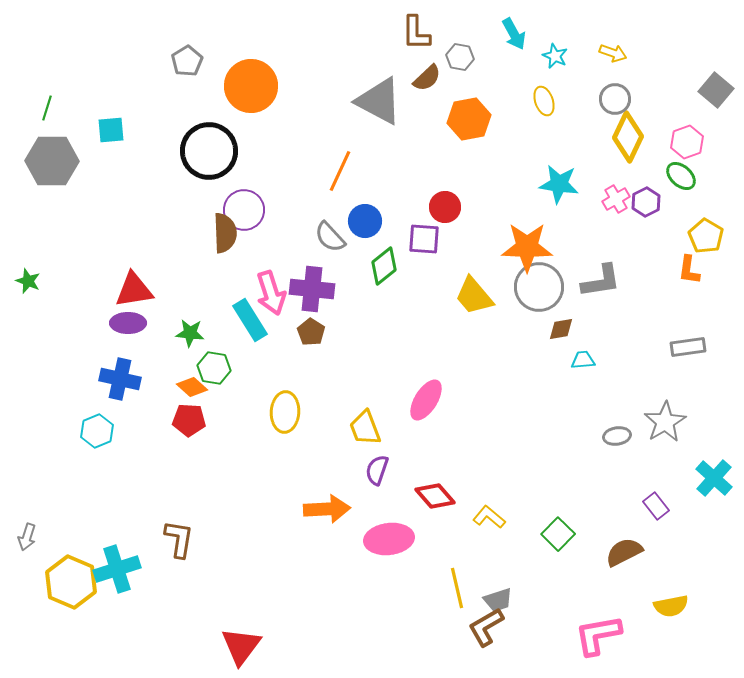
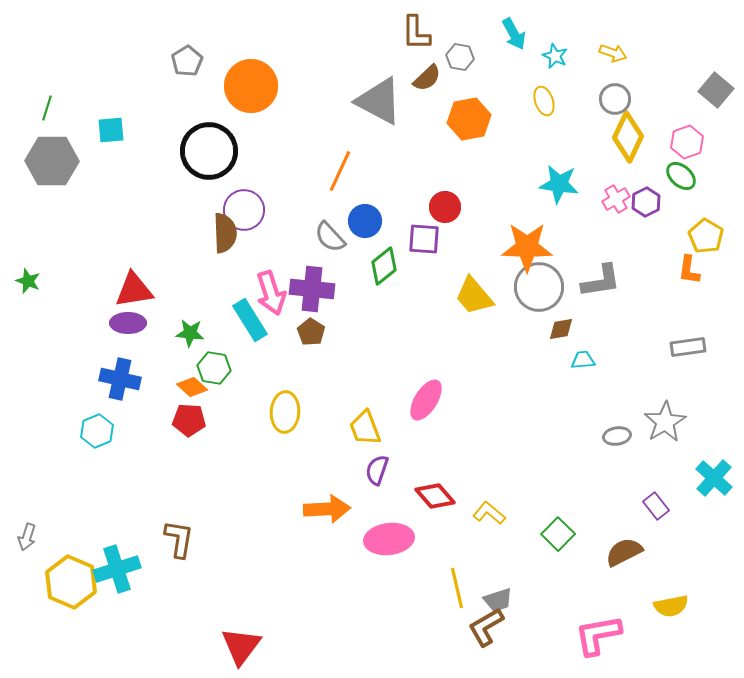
yellow L-shape at (489, 517): moved 4 px up
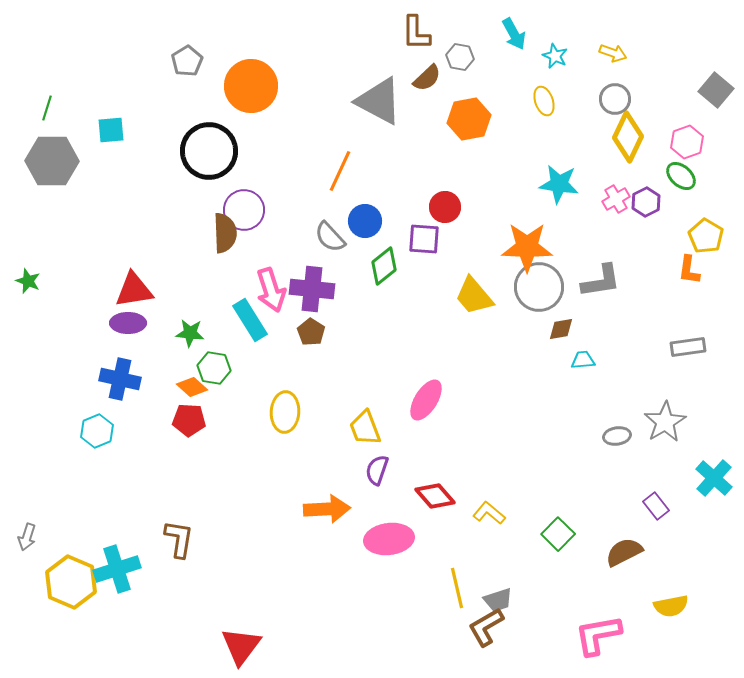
pink arrow at (271, 293): moved 3 px up
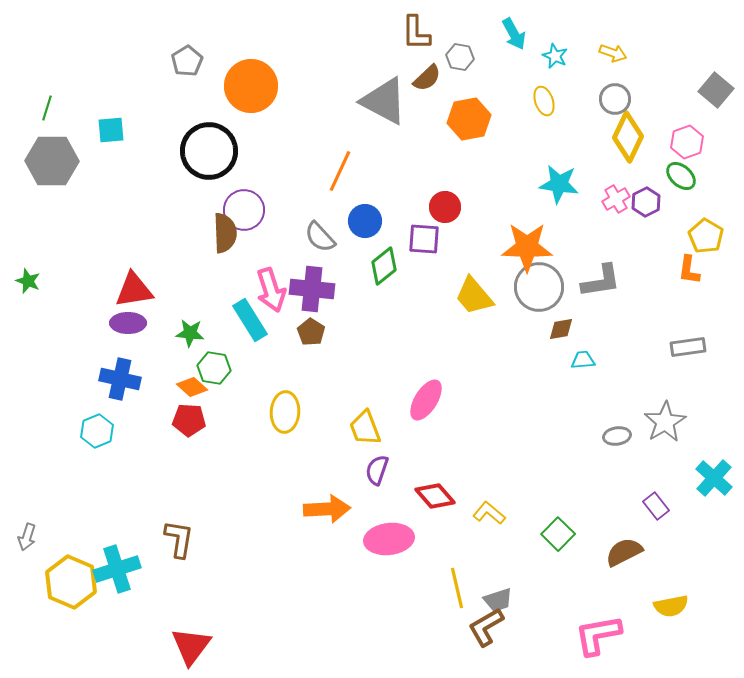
gray triangle at (379, 101): moved 5 px right
gray semicircle at (330, 237): moved 10 px left
red triangle at (241, 646): moved 50 px left
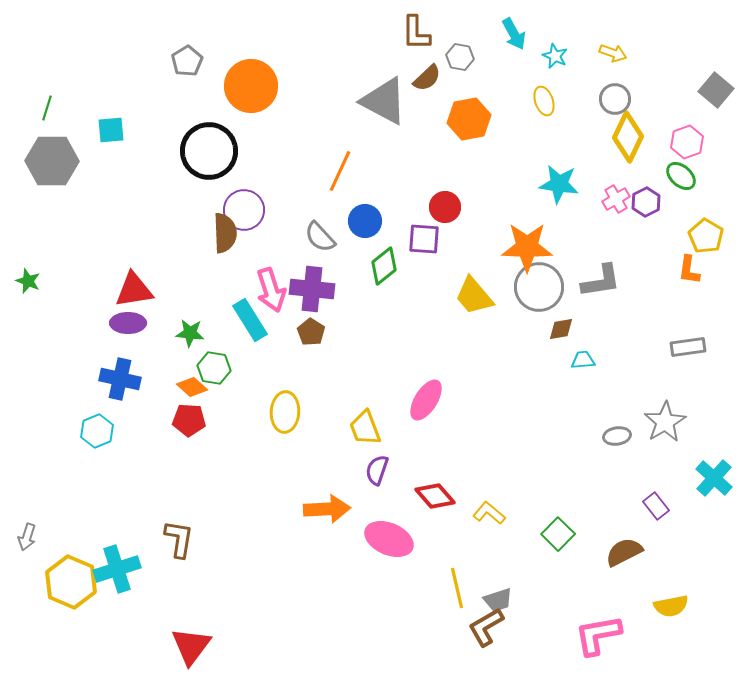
pink ellipse at (389, 539): rotated 30 degrees clockwise
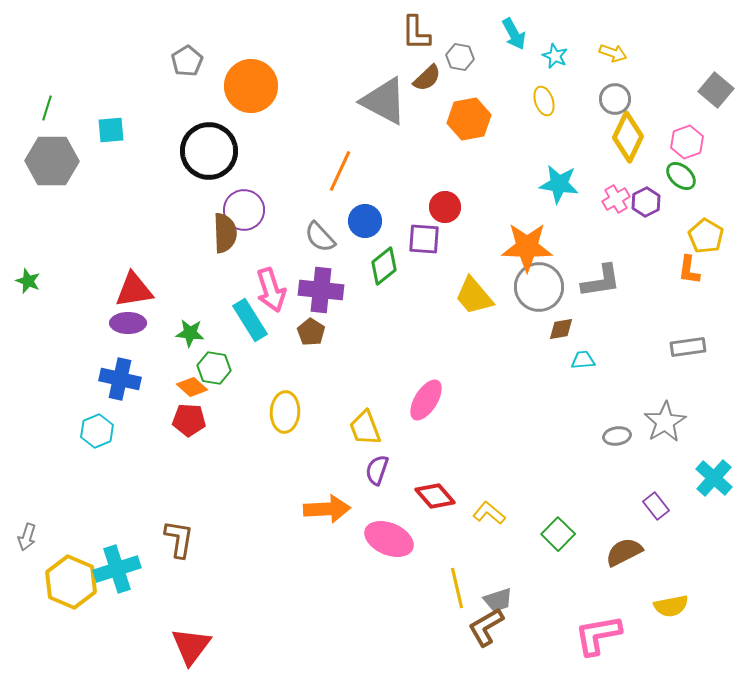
purple cross at (312, 289): moved 9 px right, 1 px down
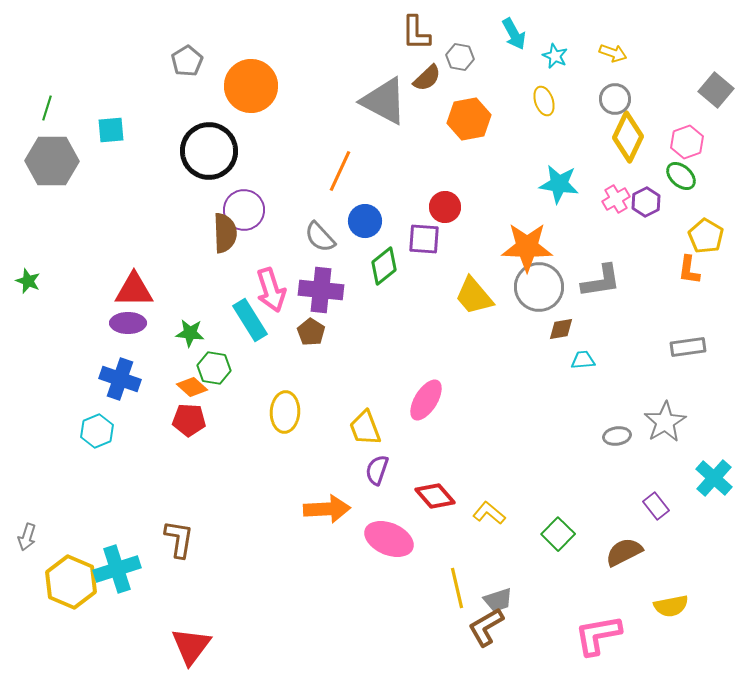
red triangle at (134, 290): rotated 9 degrees clockwise
blue cross at (120, 379): rotated 6 degrees clockwise
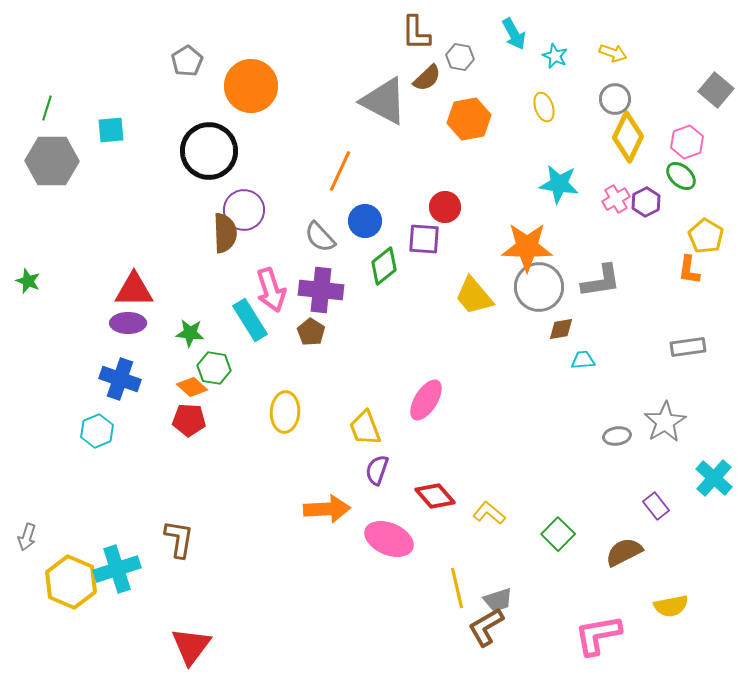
yellow ellipse at (544, 101): moved 6 px down
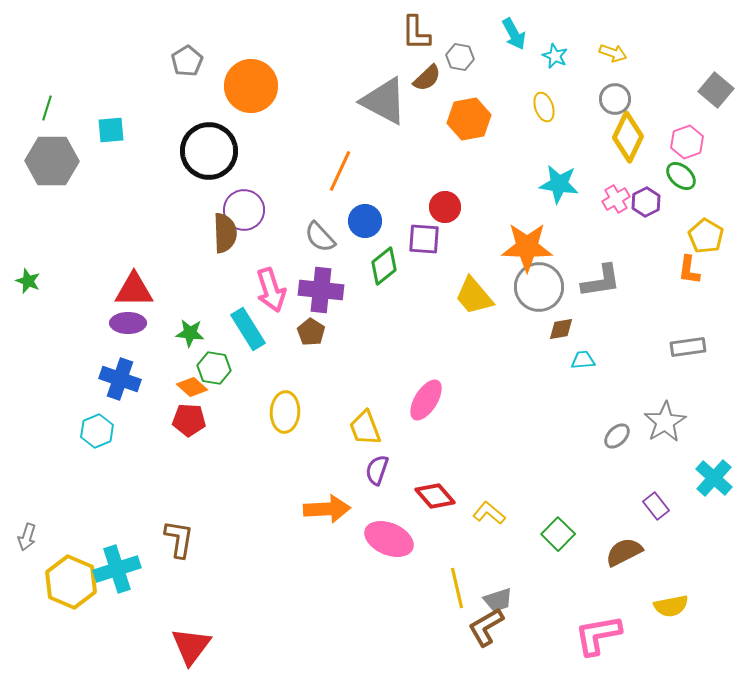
cyan rectangle at (250, 320): moved 2 px left, 9 px down
gray ellipse at (617, 436): rotated 36 degrees counterclockwise
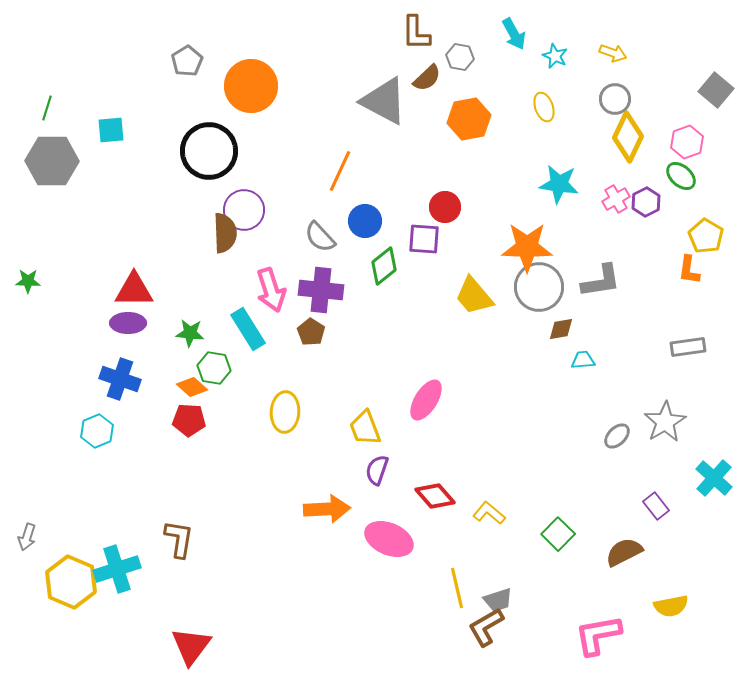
green star at (28, 281): rotated 20 degrees counterclockwise
